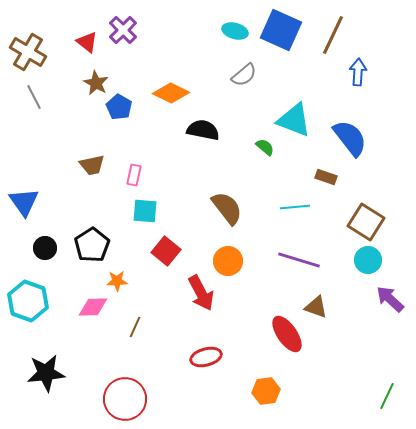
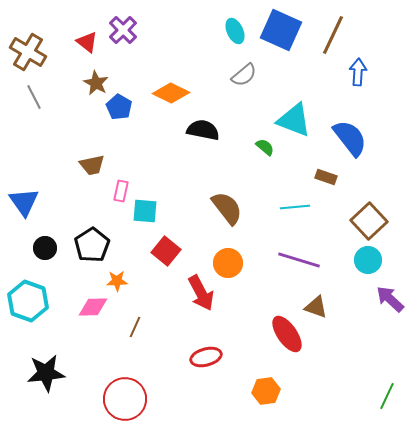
cyan ellipse at (235, 31): rotated 50 degrees clockwise
pink rectangle at (134, 175): moved 13 px left, 16 px down
brown square at (366, 222): moved 3 px right, 1 px up; rotated 15 degrees clockwise
orange circle at (228, 261): moved 2 px down
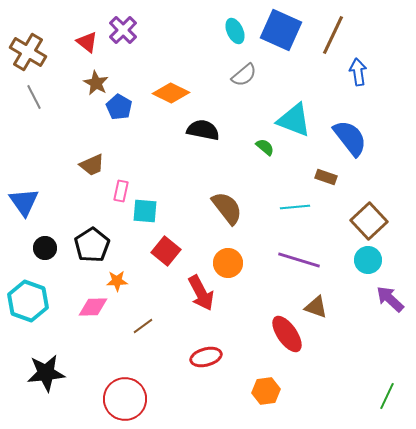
blue arrow at (358, 72): rotated 12 degrees counterclockwise
brown trapezoid at (92, 165): rotated 12 degrees counterclockwise
brown line at (135, 327): moved 8 px right, 1 px up; rotated 30 degrees clockwise
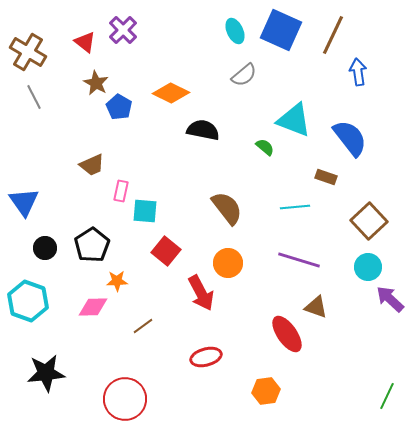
red triangle at (87, 42): moved 2 px left
cyan circle at (368, 260): moved 7 px down
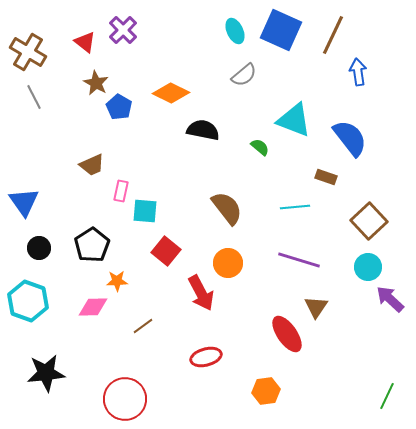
green semicircle at (265, 147): moved 5 px left
black circle at (45, 248): moved 6 px left
brown triangle at (316, 307): rotated 45 degrees clockwise
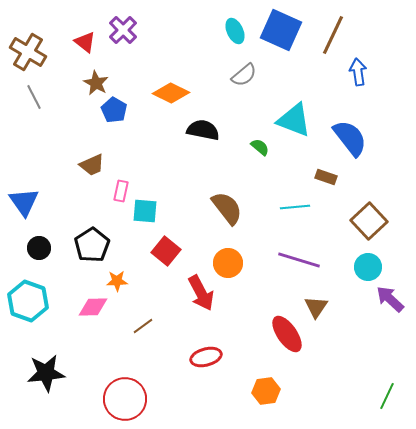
blue pentagon at (119, 107): moved 5 px left, 3 px down
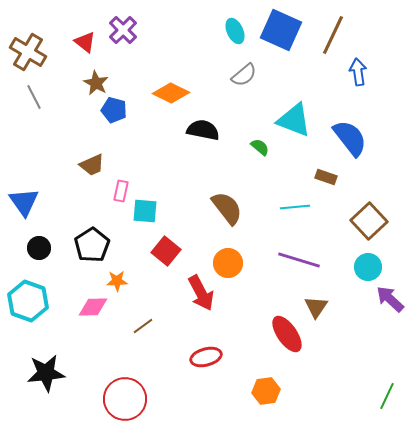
blue pentagon at (114, 110): rotated 15 degrees counterclockwise
